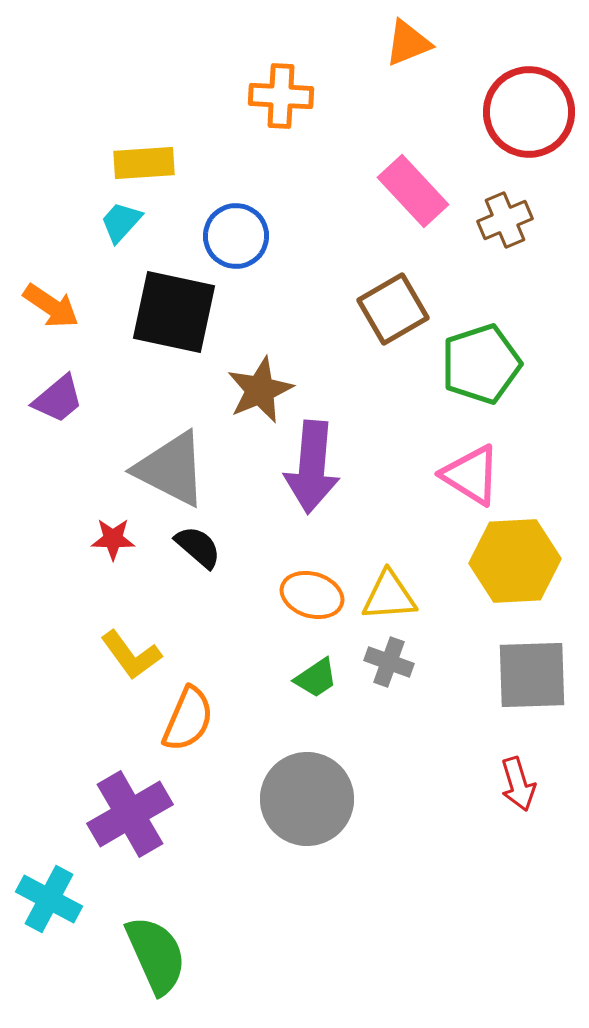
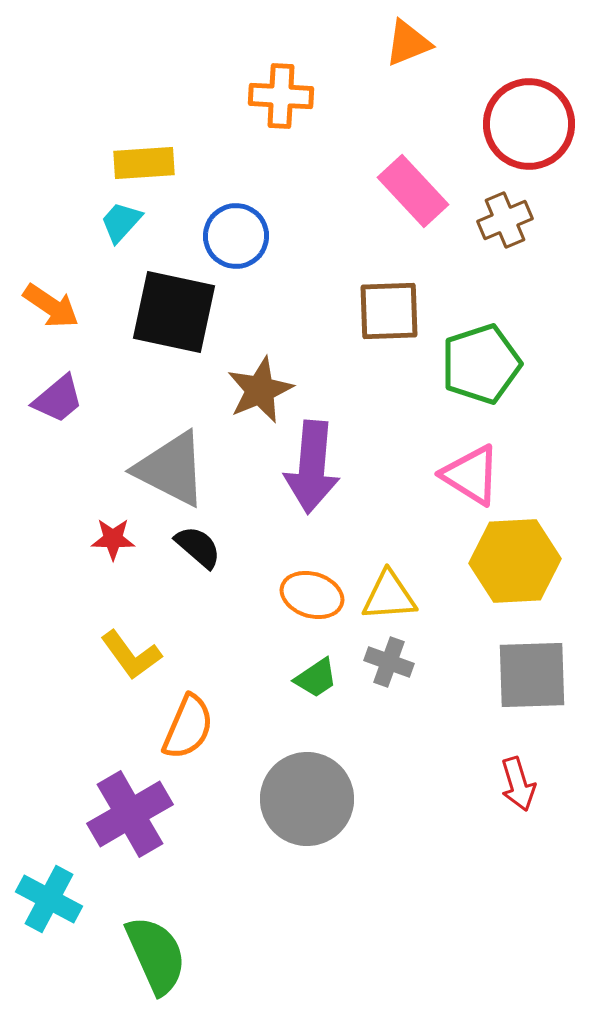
red circle: moved 12 px down
brown square: moved 4 px left, 2 px down; rotated 28 degrees clockwise
orange semicircle: moved 8 px down
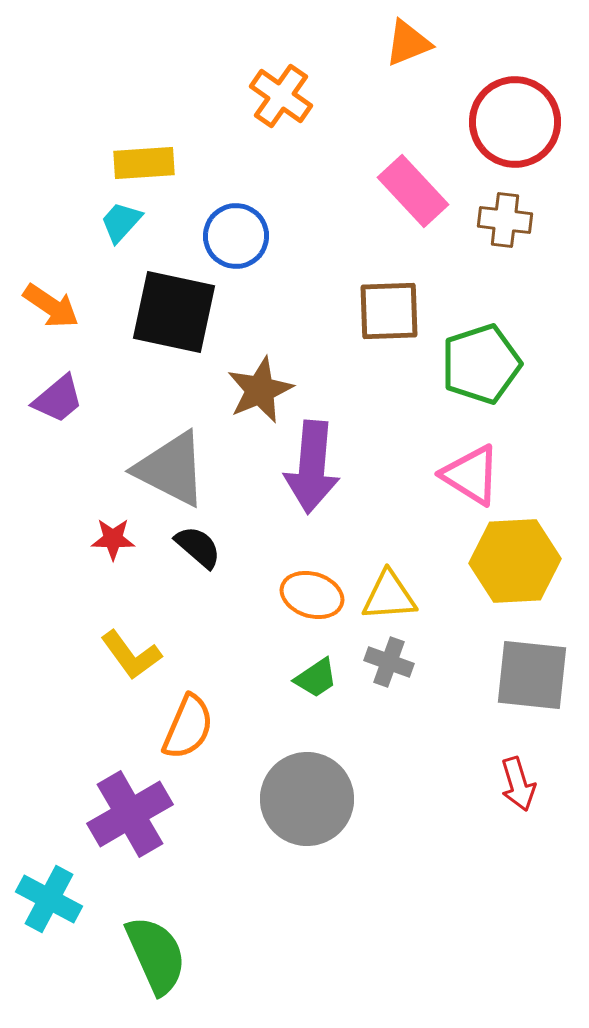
orange cross: rotated 32 degrees clockwise
red circle: moved 14 px left, 2 px up
brown cross: rotated 30 degrees clockwise
gray square: rotated 8 degrees clockwise
